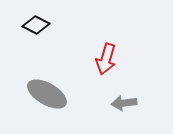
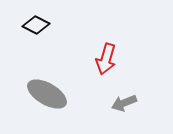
gray arrow: rotated 15 degrees counterclockwise
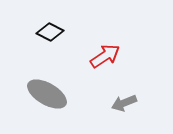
black diamond: moved 14 px right, 7 px down
red arrow: moved 1 px left, 3 px up; rotated 140 degrees counterclockwise
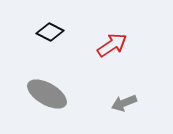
red arrow: moved 7 px right, 11 px up
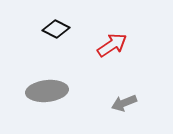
black diamond: moved 6 px right, 3 px up
gray ellipse: moved 3 px up; rotated 36 degrees counterclockwise
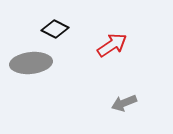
black diamond: moved 1 px left
gray ellipse: moved 16 px left, 28 px up
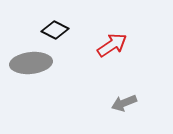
black diamond: moved 1 px down
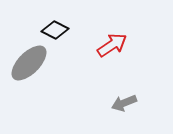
gray ellipse: moved 2 px left; rotated 39 degrees counterclockwise
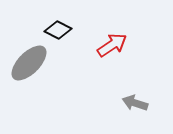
black diamond: moved 3 px right
gray arrow: moved 11 px right; rotated 40 degrees clockwise
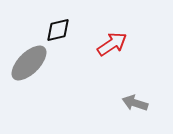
black diamond: rotated 40 degrees counterclockwise
red arrow: moved 1 px up
